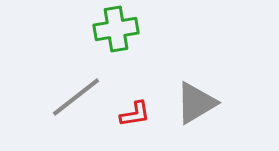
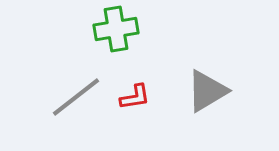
gray triangle: moved 11 px right, 12 px up
red L-shape: moved 17 px up
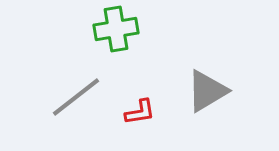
red L-shape: moved 5 px right, 15 px down
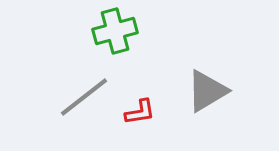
green cross: moved 1 px left, 2 px down; rotated 6 degrees counterclockwise
gray line: moved 8 px right
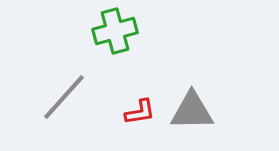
gray triangle: moved 15 px left, 20 px down; rotated 30 degrees clockwise
gray line: moved 20 px left; rotated 10 degrees counterclockwise
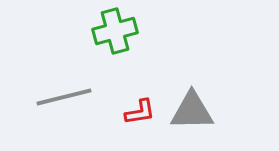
gray line: rotated 34 degrees clockwise
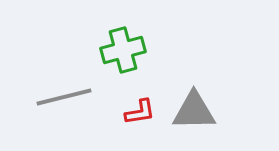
green cross: moved 8 px right, 19 px down
gray triangle: moved 2 px right
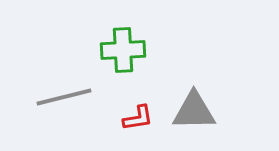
green cross: rotated 12 degrees clockwise
red L-shape: moved 2 px left, 6 px down
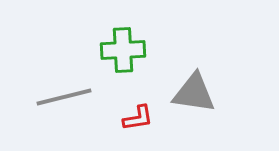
gray triangle: moved 18 px up; rotated 9 degrees clockwise
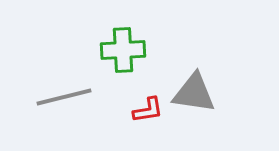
red L-shape: moved 10 px right, 8 px up
